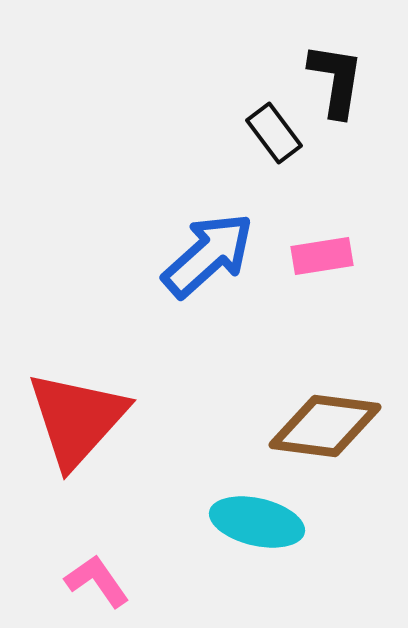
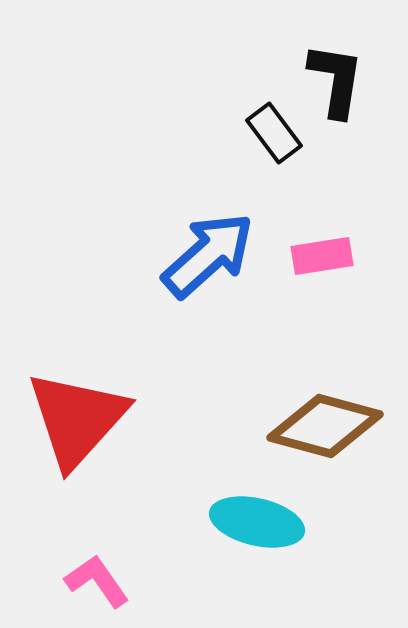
brown diamond: rotated 8 degrees clockwise
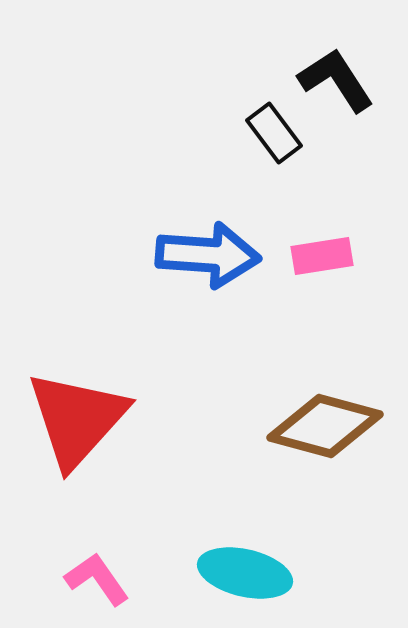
black L-shape: rotated 42 degrees counterclockwise
blue arrow: rotated 46 degrees clockwise
cyan ellipse: moved 12 px left, 51 px down
pink L-shape: moved 2 px up
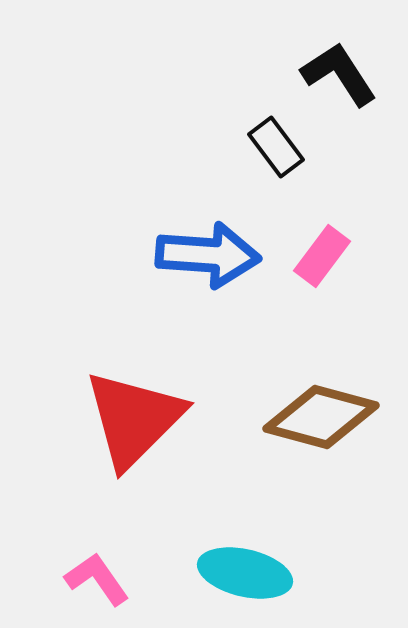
black L-shape: moved 3 px right, 6 px up
black rectangle: moved 2 px right, 14 px down
pink rectangle: rotated 44 degrees counterclockwise
red triangle: moved 57 px right; rotated 3 degrees clockwise
brown diamond: moved 4 px left, 9 px up
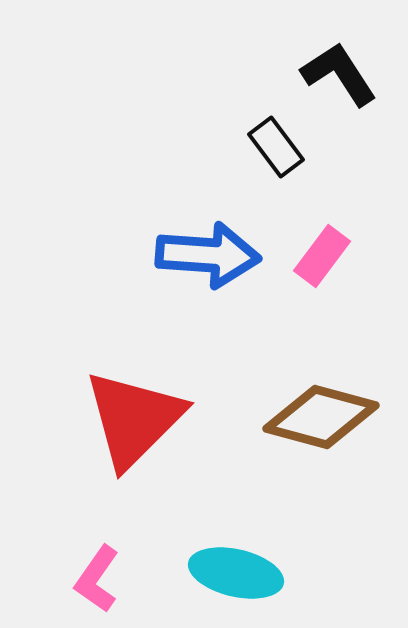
cyan ellipse: moved 9 px left
pink L-shape: rotated 110 degrees counterclockwise
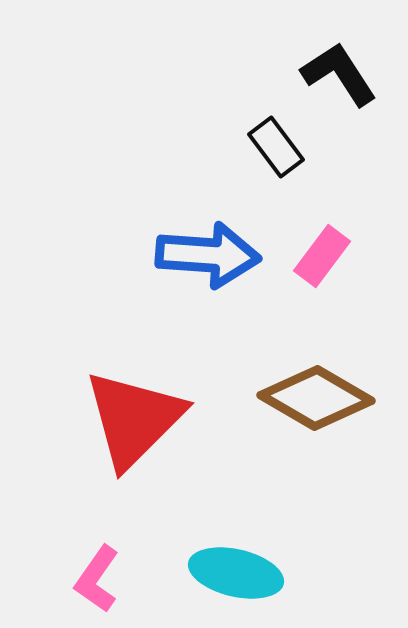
brown diamond: moved 5 px left, 19 px up; rotated 15 degrees clockwise
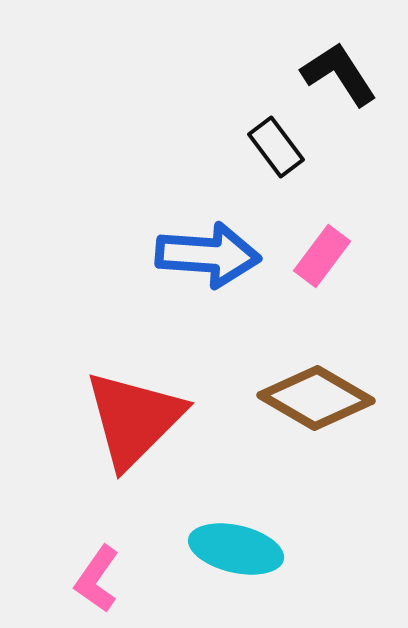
cyan ellipse: moved 24 px up
